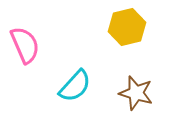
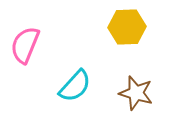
yellow hexagon: rotated 12 degrees clockwise
pink semicircle: rotated 135 degrees counterclockwise
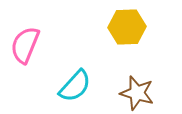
brown star: moved 1 px right
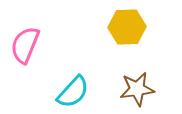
cyan semicircle: moved 2 px left, 6 px down
brown star: moved 4 px up; rotated 24 degrees counterclockwise
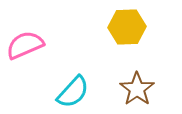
pink semicircle: rotated 45 degrees clockwise
brown star: rotated 28 degrees counterclockwise
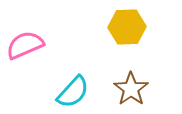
brown star: moved 6 px left
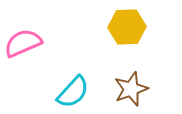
pink semicircle: moved 2 px left, 2 px up
brown star: rotated 16 degrees clockwise
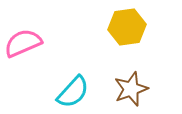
yellow hexagon: rotated 6 degrees counterclockwise
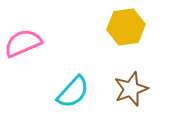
yellow hexagon: moved 1 px left
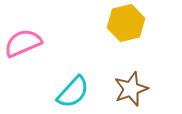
yellow hexagon: moved 4 px up; rotated 6 degrees counterclockwise
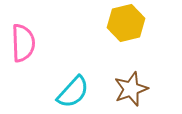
pink semicircle: rotated 111 degrees clockwise
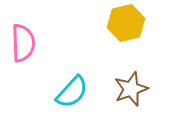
cyan semicircle: moved 1 px left
